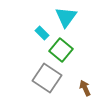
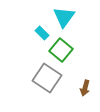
cyan triangle: moved 2 px left
brown arrow: rotated 140 degrees counterclockwise
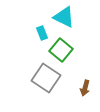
cyan triangle: rotated 40 degrees counterclockwise
cyan rectangle: rotated 24 degrees clockwise
gray square: moved 1 px left
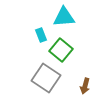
cyan triangle: rotated 30 degrees counterclockwise
cyan rectangle: moved 1 px left, 2 px down
brown arrow: moved 2 px up
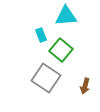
cyan triangle: moved 2 px right, 1 px up
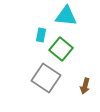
cyan triangle: rotated 10 degrees clockwise
cyan rectangle: rotated 32 degrees clockwise
green square: moved 1 px up
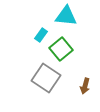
cyan rectangle: rotated 24 degrees clockwise
green square: rotated 10 degrees clockwise
